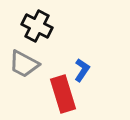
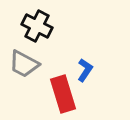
blue L-shape: moved 3 px right
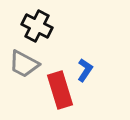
red rectangle: moved 3 px left, 4 px up
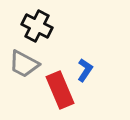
red rectangle: rotated 6 degrees counterclockwise
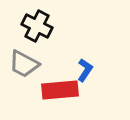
red rectangle: rotated 72 degrees counterclockwise
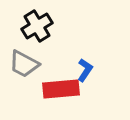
black cross: rotated 32 degrees clockwise
red rectangle: moved 1 px right, 1 px up
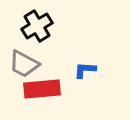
blue L-shape: rotated 120 degrees counterclockwise
red rectangle: moved 19 px left
